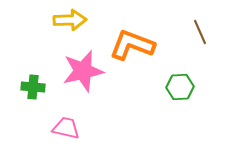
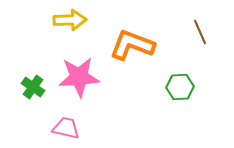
pink star: moved 4 px left, 6 px down; rotated 9 degrees clockwise
green cross: rotated 30 degrees clockwise
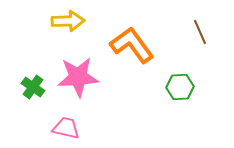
yellow arrow: moved 2 px left, 1 px down
orange L-shape: rotated 33 degrees clockwise
pink star: moved 1 px left
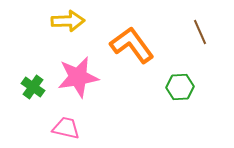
pink star: rotated 6 degrees counterclockwise
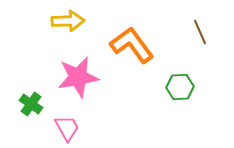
green cross: moved 2 px left, 17 px down
pink trapezoid: moved 1 px right; rotated 48 degrees clockwise
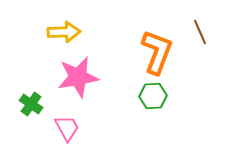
yellow arrow: moved 4 px left, 11 px down
orange L-shape: moved 25 px right, 7 px down; rotated 57 degrees clockwise
green hexagon: moved 27 px left, 9 px down
